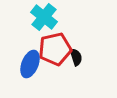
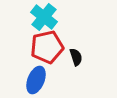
red pentagon: moved 8 px left, 2 px up
blue ellipse: moved 6 px right, 16 px down
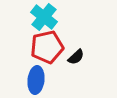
black semicircle: rotated 66 degrees clockwise
blue ellipse: rotated 16 degrees counterclockwise
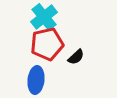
cyan cross: rotated 12 degrees clockwise
red pentagon: moved 3 px up
